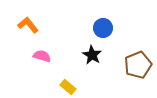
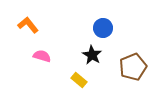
brown pentagon: moved 5 px left, 2 px down
yellow rectangle: moved 11 px right, 7 px up
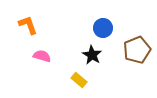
orange L-shape: rotated 20 degrees clockwise
brown pentagon: moved 4 px right, 17 px up
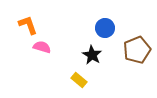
blue circle: moved 2 px right
pink semicircle: moved 9 px up
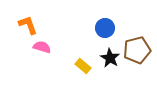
brown pentagon: rotated 8 degrees clockwise
black star: moved 18 px right, 3 px down
yellow rectangle: moved 4 px right, 14 px up
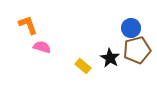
blue circle: moved 26 px right
